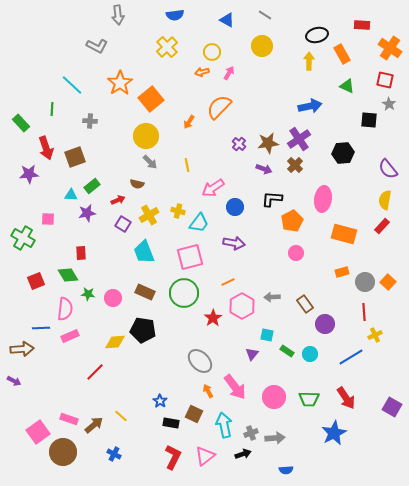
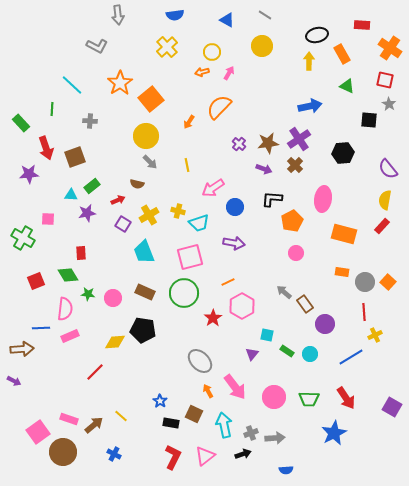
cyan trapezoid at (199, 223): rotated 35 degrees clockwise
orange rectangle at (342, 272): rotated 24 degrees clockwise
gray arrow at (272, 297): moved 12 px right, 5 px up; rotated 42 degrees clockwise
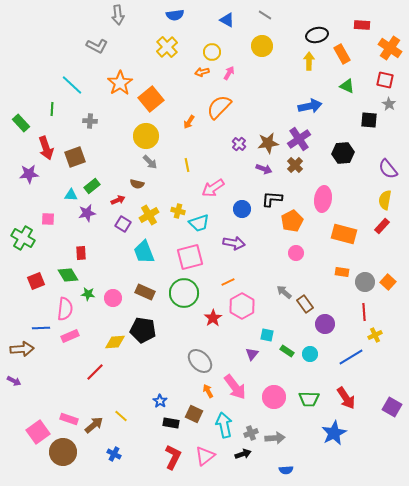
blue circle at (235, 207): moved 7 px right, 2 px down
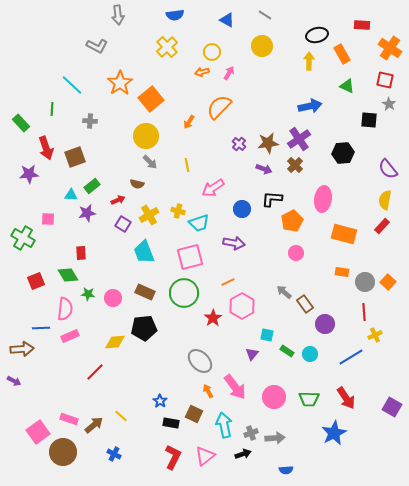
black pentagon at (143, 330): moved 1 px right, 2 px up; rotated 15 degrees counterclockwise
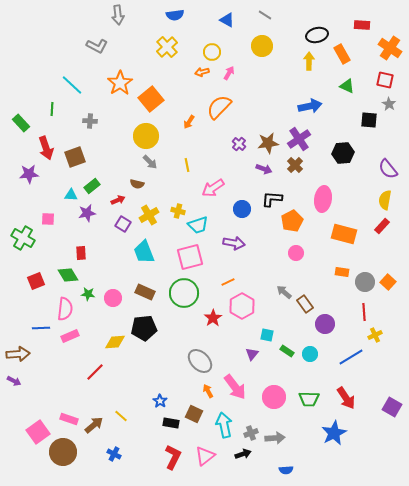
cyan trapezoid at (199, 223): moved 1 px left, 2 px down
brown arrow at (22, 349): moved 4 px left, 5 px down
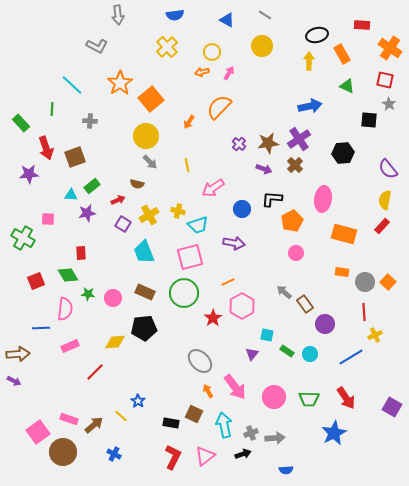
pink rectangle at (70, 336): moved 10 px down
blue star at (160, 401): moved 22 px left
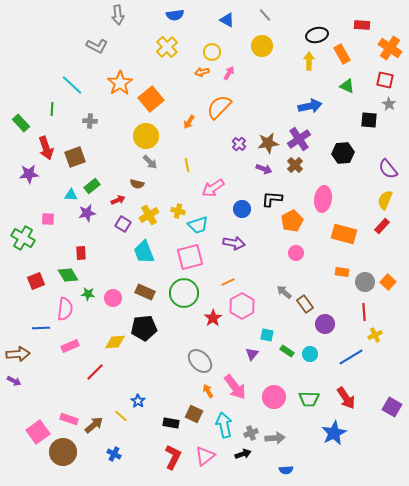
gray line at (265, 15): rotated 16 degrees clockwise
yellow semicircle at (385, 200): rotated 12 degrees clockwise
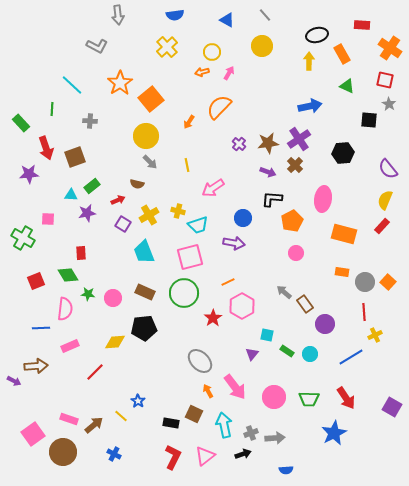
purple arrow at (264, 169): moved 4 px right, 3 px down
blue circle at (242, 209): moved 1 px right, 9 px down
brown arrow at (18, 354): moved 18 px right, 12 px down
pink square at (38, 432): moved 5 px left, 2 px down
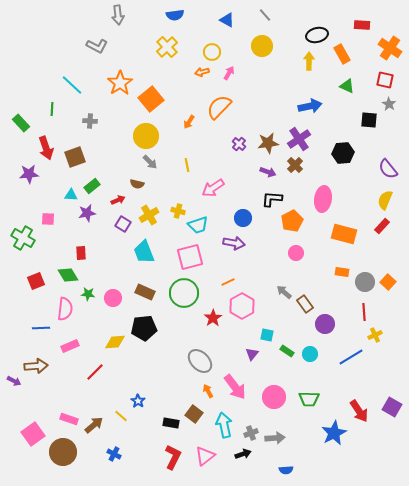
red arrow at (346, 398): moved 13 px right, 13 px down
brown square at (194, 414): rotated 12 degrees clockwise
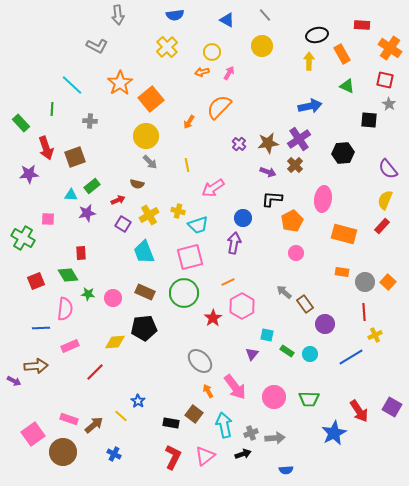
purple arrow at (234, 243): rotated 90 degrees counterclockwise
